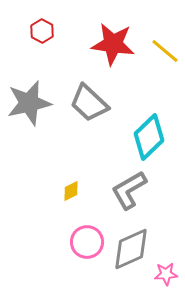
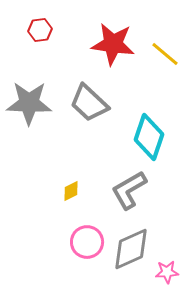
red hexagon: moved 2 px left, 1 px up; rotated 25 degrees clockwise
yellow line: moved 3 px down
gray star: rotated 15 degrees clockwise
cyan diamond: rotated 27 degrees counterclockwise
pink star: moved 1 px right, 2 px up
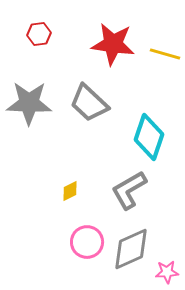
red hexagon: moved 1 px left, 4 px down
yellow line: rotated 24 degrees counterclockwise
yellow diamond: moved 1 px left
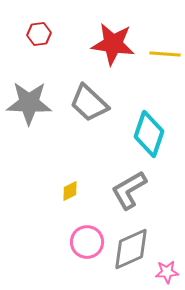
yellow line: rotated 12 degrees counterclockwise
cyan diamond: moved 3 px up
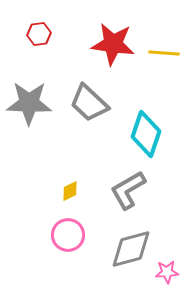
yellow line: moved 1 px left, 1 px up
cyan diamond: moved 3 px left
gray L-shape: moved 1 px left
pink circle: moved 19 px left, 7 px up
gray diamond: rotated 9 degrees clockwise
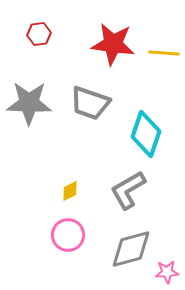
gray trapezoid: moved 1 px right; rotated 24 degrees counterclockwise
